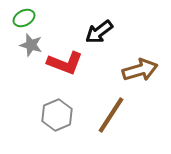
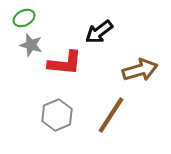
red L-shape: rotated 15 degrees counterclockwise
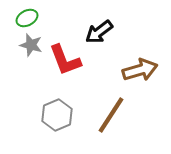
green ellipse: moved 3 px right
red L-shape: moved 3 px up; rotated 63 degrees clockwise
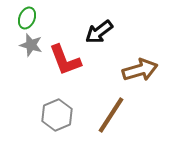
green ellipse: rotated 40 degrees counterclockwise
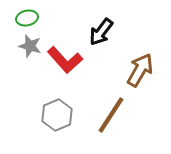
green ellipse: rotated 55 degrees clockwise
black arrow: moved 2 px right; rotated 16 degrees counterclockwise
gray star: moved 1 px left, 1 px down
red L-shape: rotated 21 degrees counterclockwise
brown arrow: rotated 44 degrees counterclockwise
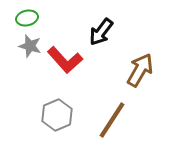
brown line: moved 1 px right, 5 px down
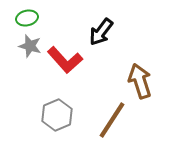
brown arrow: moved 11 px down; rotated 48 degrees counterclockwise
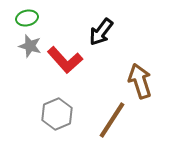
gray hexagon: moved 1 px up
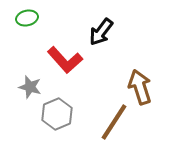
gray star: moved 41 px down
brown arrow: moved 6 px down
brown line: moved 2 px right, 2 px down
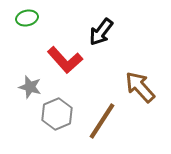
brown arrow: rotated 24 degrees counterclockwise
brown line: moved 12 px left, 1 px up
